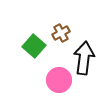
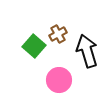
brown cross: moved 3 px left, 1 px down
black arrow: moved 3 px right, 7 px up; rotated 24 degrees counterclockwise
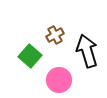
brown cross: moved 3 px left, 1 px down
green square: moved 4 px left, 10 px down
